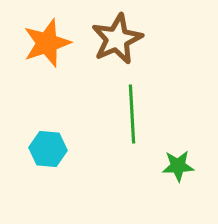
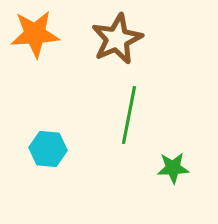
orange star: moved 12 px left, 9 px up; rotated 15 degrees clockwise
green line: moved 3 px left, 1 px down; rotated 14 degrees clockwise
green star: moved 5 px left, 2 px down
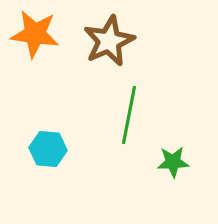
orange star: rotated 12 degrees clockwise
brown star: moved 8 px left, 2 px down
green star: moved 6 px up
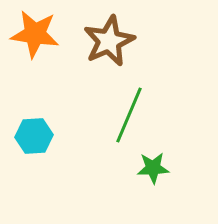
green line: rotated 12 degrees clockwise
cyan hexagon: moved 14 px left, 13 px up; rotated 9 degrees counterclockwise
green star: moved 20 px left, 6 px down
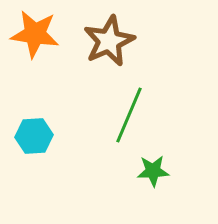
green star: moved 3 px down
